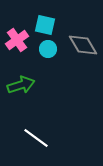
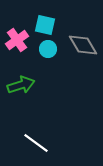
white line: moved 5 px down
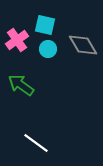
green arrow: rotated 128 degrees counterclockwise
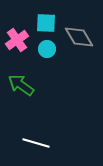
cyan square: moved 1 px right, 2 px up; rotated 10 degrees counterclockwise
gray diamond: moved 4 px left, 8 px up
cyan circle: moved 1 px left
white line: rotated 20 degrees counterclockwise
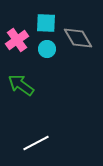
gray diamond: moved 1 px left, 1 px down
white line: rotated 44 degrees counterclockwise
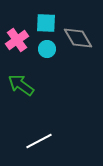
white line: moved 3 px right, 2 px up
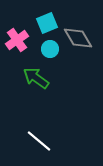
cyan square: moved 1 px right; rotated 25 degrees counterclockwise
cyan circle: moved 3 px right
green arrow: moved 15 px right, 7 px up
white line: rotated 68 degrees clockwise
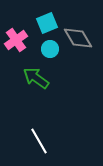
pink cross: moved 1 px left
white line: rotated 20 degrees clockwise
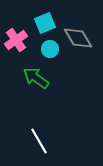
cyan square: moved 2 px left
